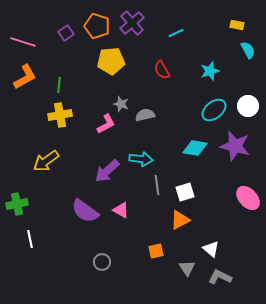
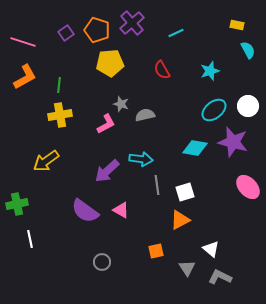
orange pentagon: moved 4 px down
yellow pentagon: moved 1 px left, 2 px down
purple star: moved 2 px left, 4 px up
pink ellipse: moved 11 px up
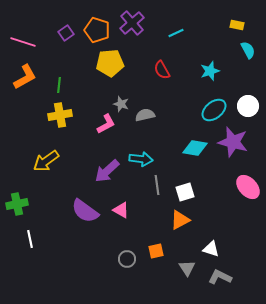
white triangle: rotated 24 degrees counterclockwise
gray circle: moved 25 px right, 3 px up
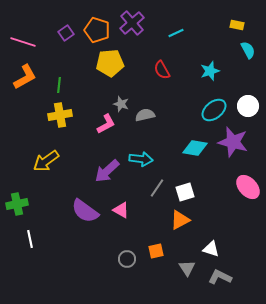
gray line: moved 3 px down; rotated 42 degrees clockwise
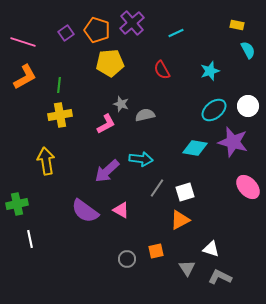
yellow arrow: rotated 116 degrees clockwise
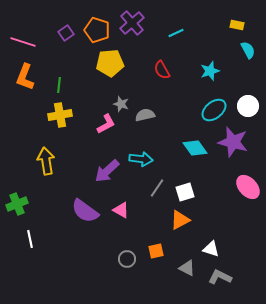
orange L-shape: rotated 140 degrees clockwise
cyan diamond: rotated 45 degrees clockwise
green cross: rotated 10 degrees counterclockwise
gray triangle: rotated 30 degrees counterclockwise
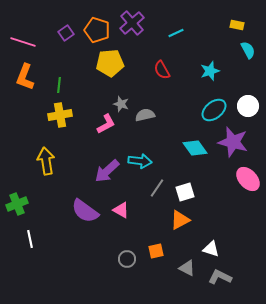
cyan arrow: moved 1 px left, 2 px down
pink ellipse: moved 8 px up
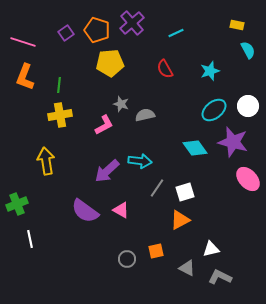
red semicircle: moved 3 px right, 1 px up
pink L-shape: moved 2 px left, 1 px down
white triangle: rotated 30 degrees counterclockwise
